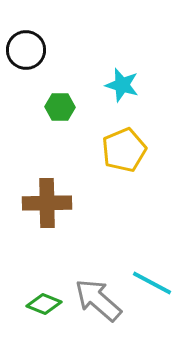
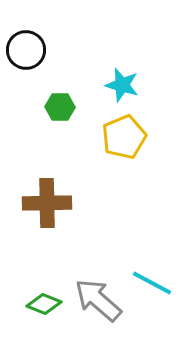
yellow pentagon: moved 13 px up
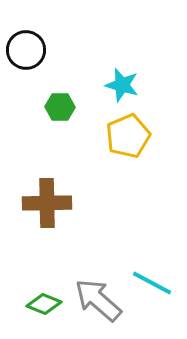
yellow pentagon: moved 4 px right, 1 px up
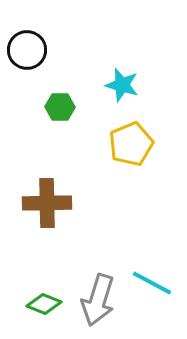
black circle: moved 1 px right
yellow pentagon: moved 3 px right, 8 px down
gray arrow: rotated 114 degrees counterclockwise
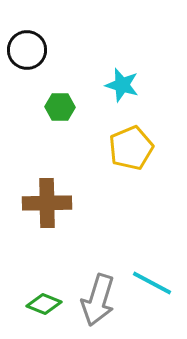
yellow pentagon: moved 4 px down
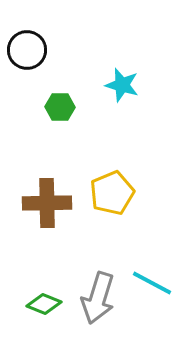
yellow pentagon: moved 19 px left, 45 px down
gray arrow: moved 2 px up
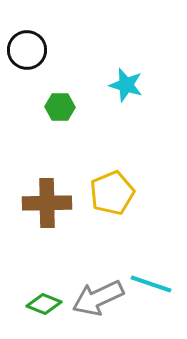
cyan star: moved 4 px right
cyan line: moved 1 px left, 1 px down; rotated 9 degrees counterclockwise
gray arrow: rotated 48 degrees clockwise
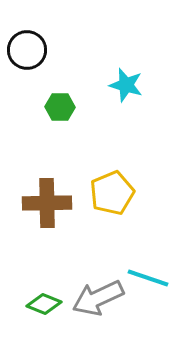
cyan line: moved 3 px left, 6 px up
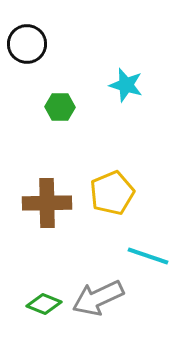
black circle: moved 6 px up
cyan line: moved 22 px up
